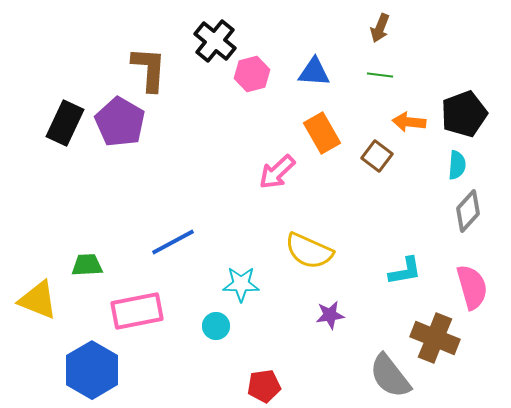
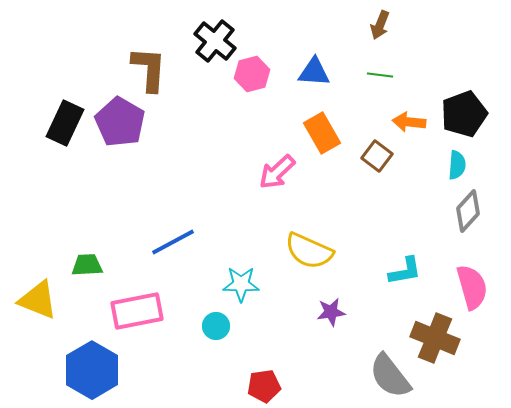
brown arrow: moved 3 px up
purple star: moved 1 px right, 3 px up
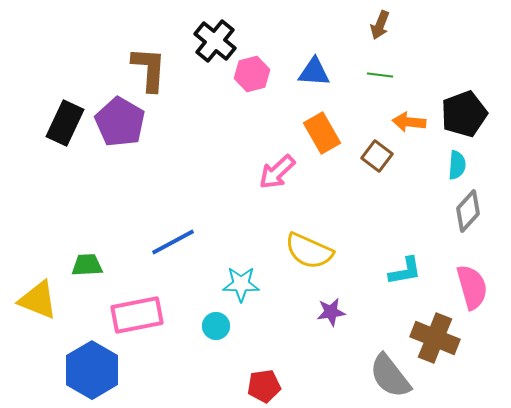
pink rectangle: moved 4 px down
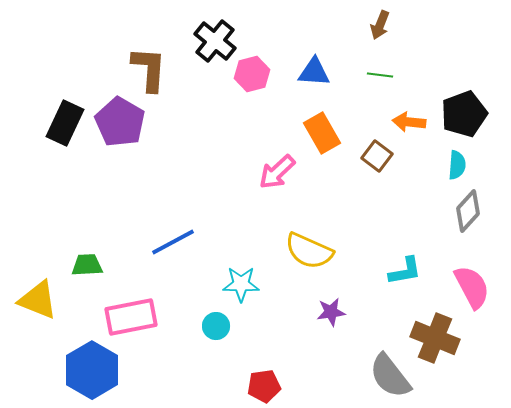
pink semicircle: rotated 12 degrees counterclockwise
pink rectangle: moved 6 px left, 2 px down
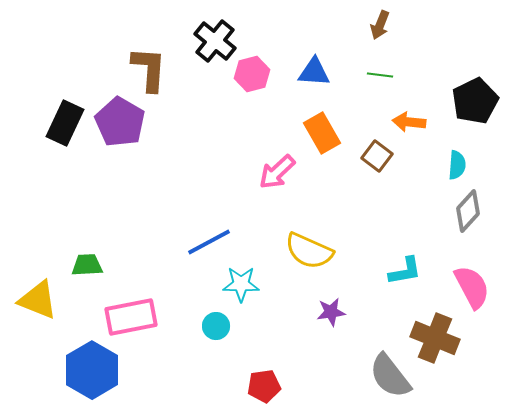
black pentagon: moved 11 px right, 13 px up; rotated 6 degrees counterclockwise
blue line: moved 36 px right
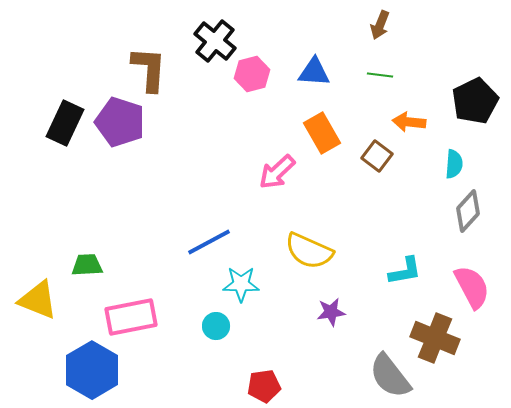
purple pentagon: rotated 12 degrees counterclockwise
cyan semicircle: moved 3 px left, 1 px up
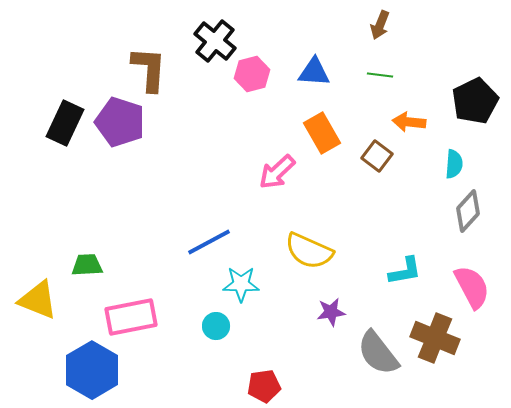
gray semicircle: moved 12 px left, 23 px up
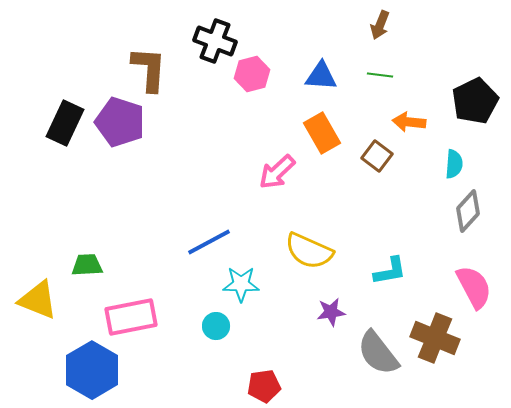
black cross: rotated 18 degrees counterclockwise
blue triangle: moved 7 px right, 4 px down
cyan L-shape: moved 15 px left
pink semicircle: moved 2 px right
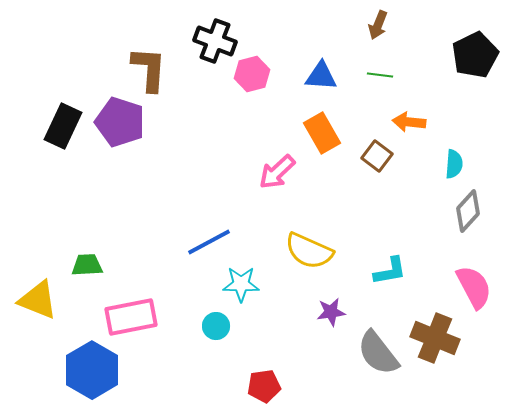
brown arrow: moved 2 px left
black pentagon: moved 46 px up
black rectangle: moved 2 px left, 3 px down
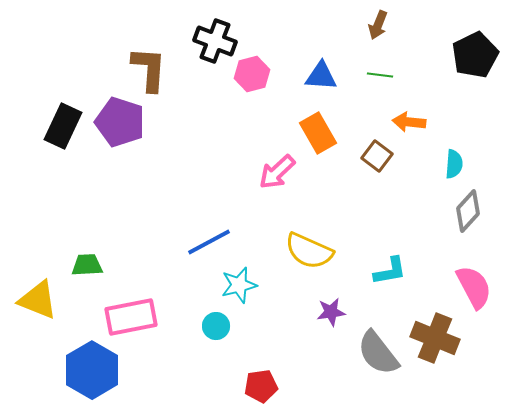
orange rectangle: moved 4 px left
cyan star: moved 2 px left, 1 px down; rotated 15 degrees counterclockwise
red pentagon: moved 3 px left
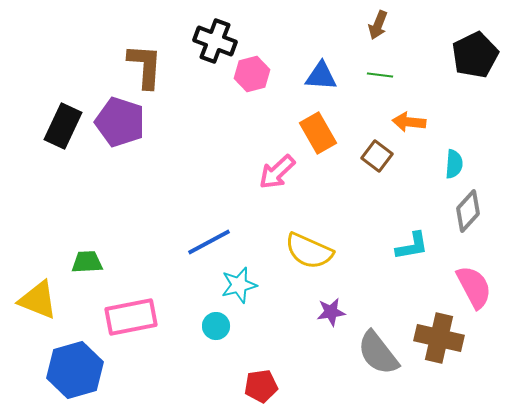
brown L-shape: moved 4 px left, 3 px up
green trapezoid: moved 3 px up
cyan L-shape: moved 22 px right, 25 px up
brown cross: moved 4 px right; rotated 9 degrees counterclockwise
blue hexagon: moved 17 px left; rotated 14 degrees clockwise
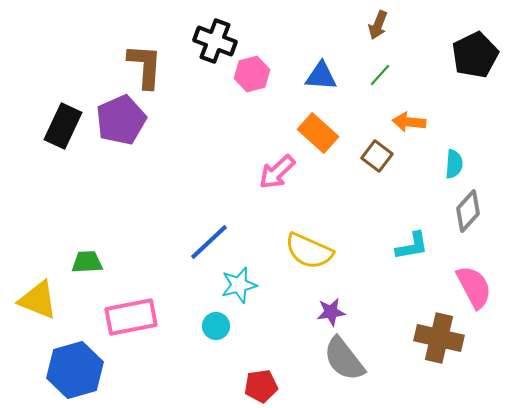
green line: rotated 55 degrees counterclockwise
purple pentagon: moved 1 px right, 2 px up; rotated 30 degrees clockwise
orange rectangle: rotated 18 degrees counterclockwise
blue line: rotated 15 degrees counterclockwise
gray semicircle: moved 34 px left, 6 px down
